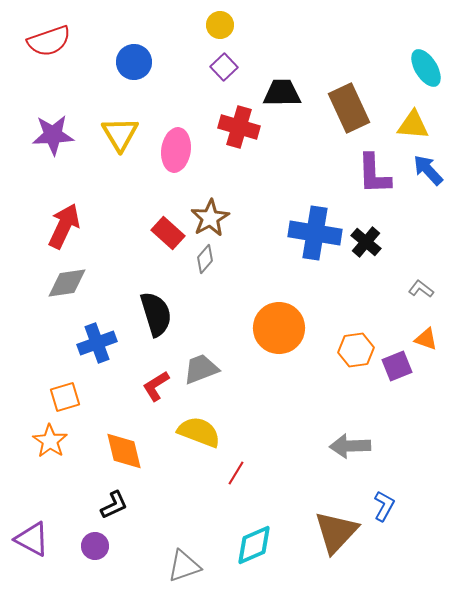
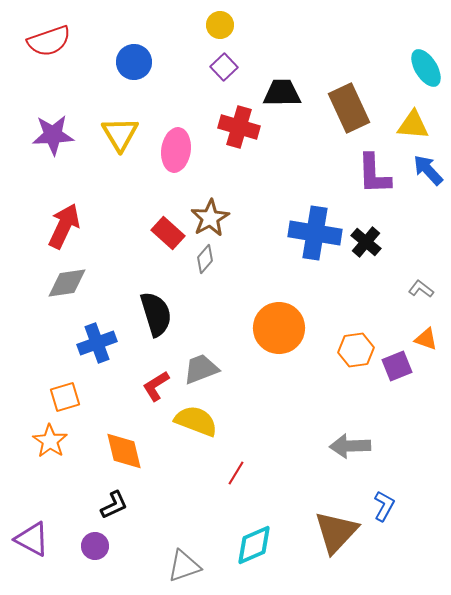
yellow semicircle at (199, 432): moved 3 px left, 11 px up
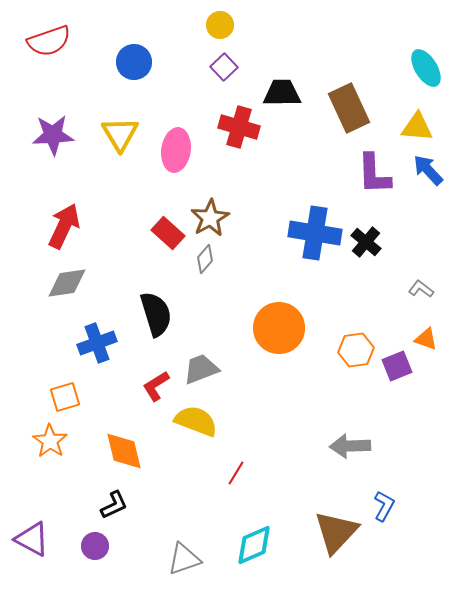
yellow triangle at (413, 125): moved 4 px right, 2 px down
gray triangle at (184, 566): moved 7 px up
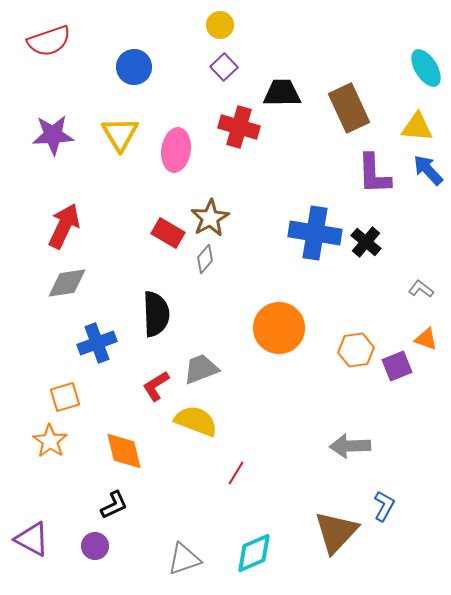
blue circle at (134, 62): moved 5 px down
red rectangle at (168, 233): rotated 12 degrees counterclockwise
black semicircle at (156, 314): rotated 15 degrees clockwise
cyan diamond at (254, 545): moved 8 px down
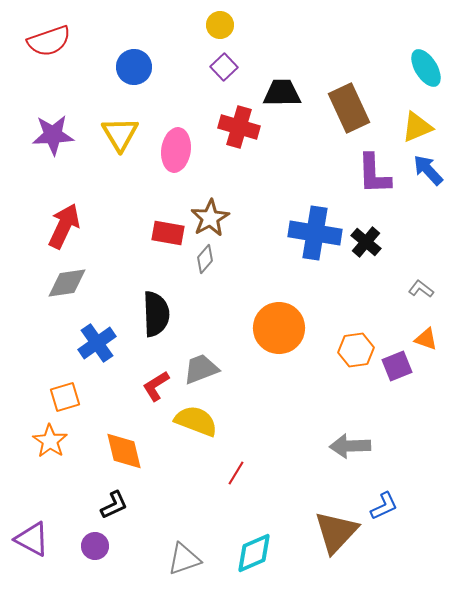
yellow triangle at (417, 127): rotated 28 degrees counterclockwise
red rectangle at (168, 233): rotated 20 degrees counterclockwise
blue cross at (97, 343): rotated 15 degrees counterclockwise
blue L-shape at (384, 506): rotated 36 degrees clockwise
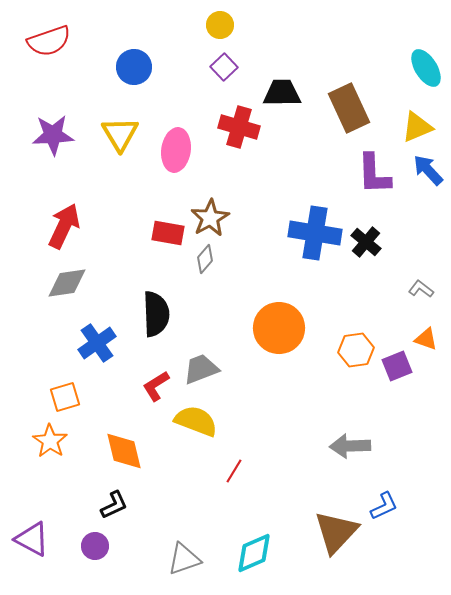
red line at (236, 473): moved 2 px left, 2 px up
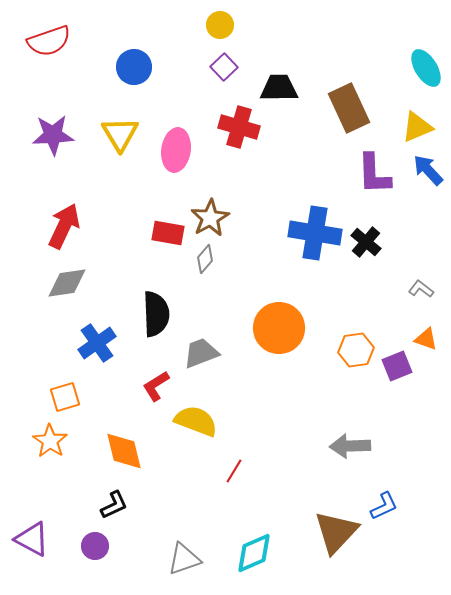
black trapezoid at (282, 93): moved 3 px left, 5 px up
gray trapezoid at (201, 369): moved 16 px up
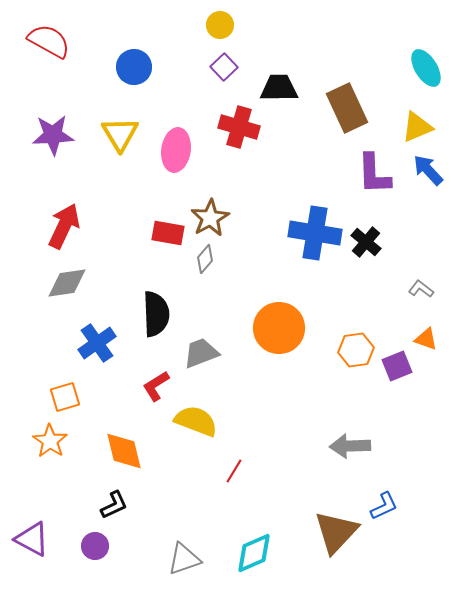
red semicircle at (49, 41): rotated 132 degrees counterclockwise
brown rectangle at (349, 108): moved 2 px left
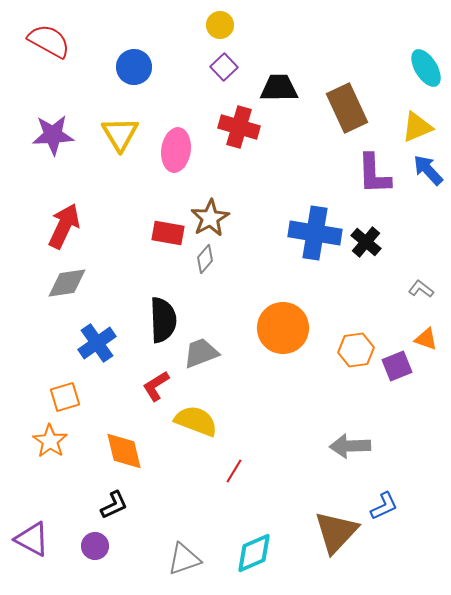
black semicircle at (156, 314): moved 7 px right, 6 px down
orange circle at (279, 328): moved 4 px right
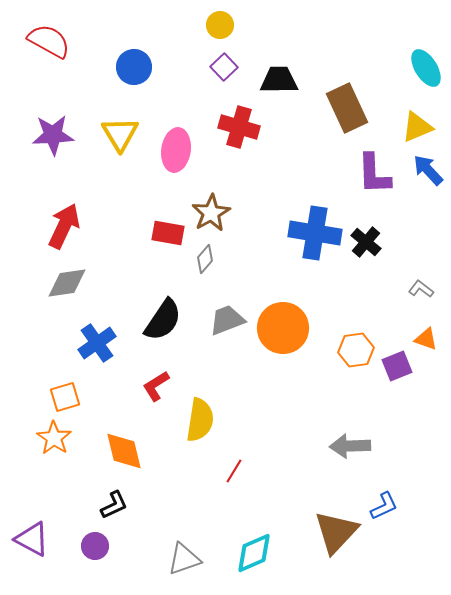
black trapezoid at (279, 88): moved 8 px up
brown star at (210, 218): moved 1 px right, 5 px up
black semicircle at (163, 320): rotated 36 degrees clockwise
gray trapezoid at (201, 353): moved 26 px right, 33 px up
yellow semicircle at (196, 421): moved 4 px right, 1 px up; rotated 78 degrees clockwise
orange star at (50, 441): moved 4 px right, 3 px up
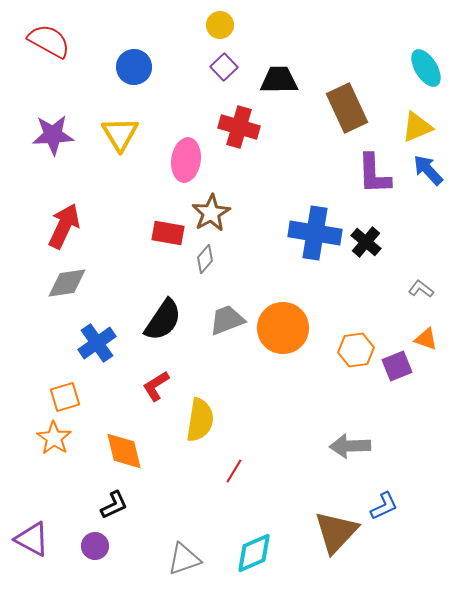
pink ellipse at (176, 150): moved 10 px right, 10 px down
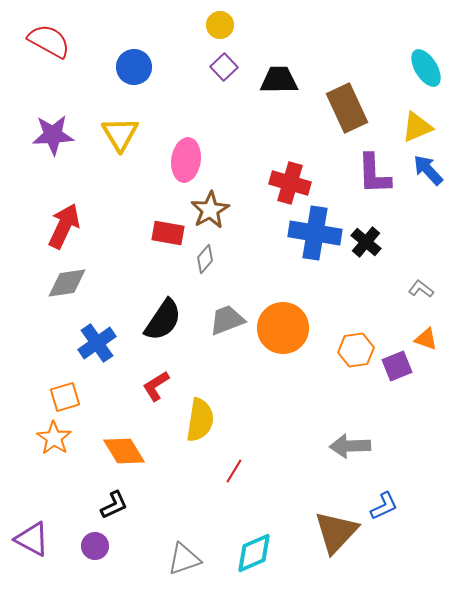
red cross at (239, 127): moved 51 px right, 56 px down
brown star at (211, 213): moved 1 px left, 3 px up
orange diamond at (124, 451): rotated 18 degrees counterclockwise
